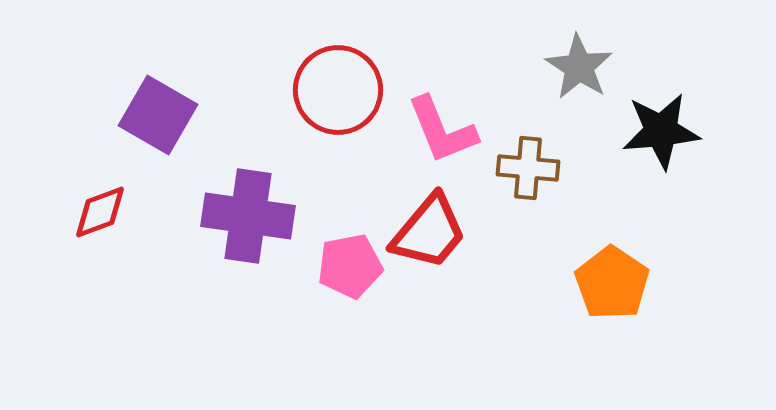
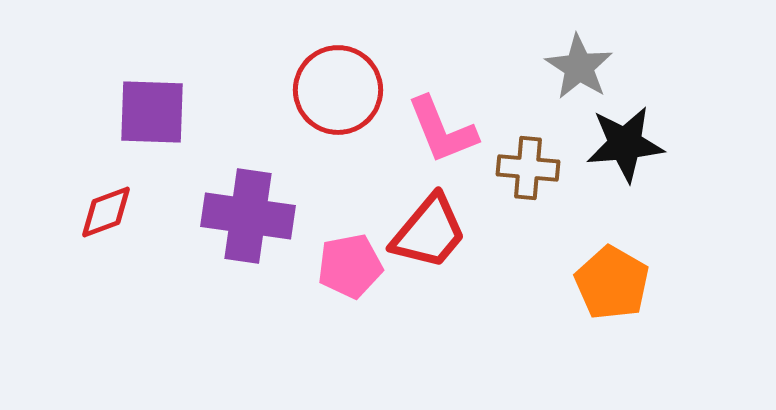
purple square: moved 6 px left, 3 px up; rotated 28 degrees counterclockwise
black star: moved 36 px left, 13 px down
red diamond: moved 6 px right
orange pentagon: rotated 4 degrees counterclockwise
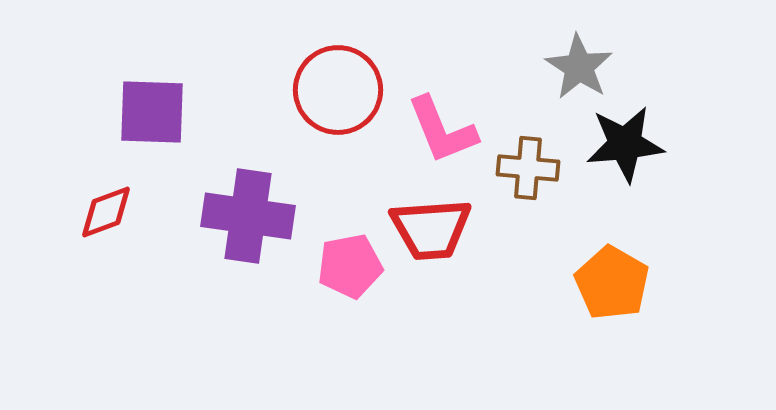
red trapezoid: moved 2 px right, 3 px up; rotated 46 degrees clockwise
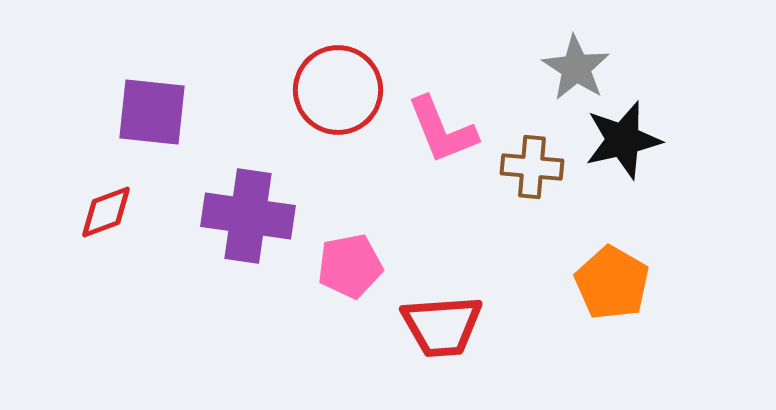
gray star: moved 3 px left, 1 px down
purple square: rotated 4 degrees clockwise
black star: moved 2 px left, 4 px up; rotated 8 degrees counterclockwise
brown cross: moved 4 px right, 1 px up
red trapezoid: moved 11 px right, 97 px down
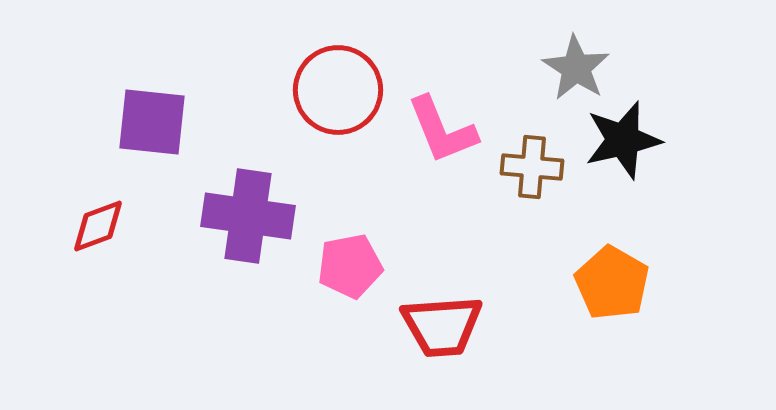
purple square: moved 10 px down
red diamond: moved 8 px left, 14 px down
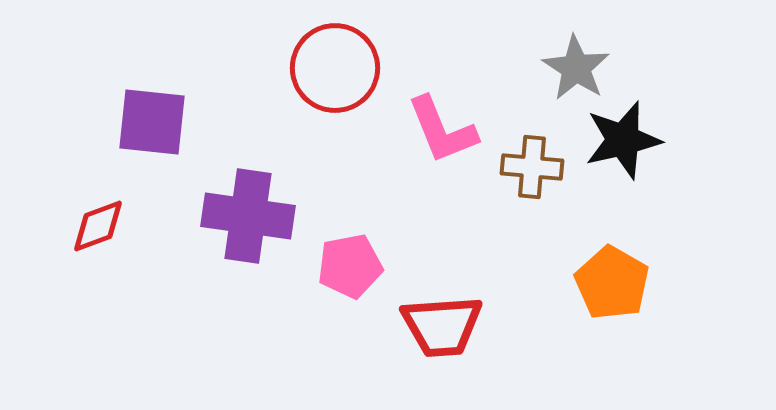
red circle: moved 3 px left, 22 px up
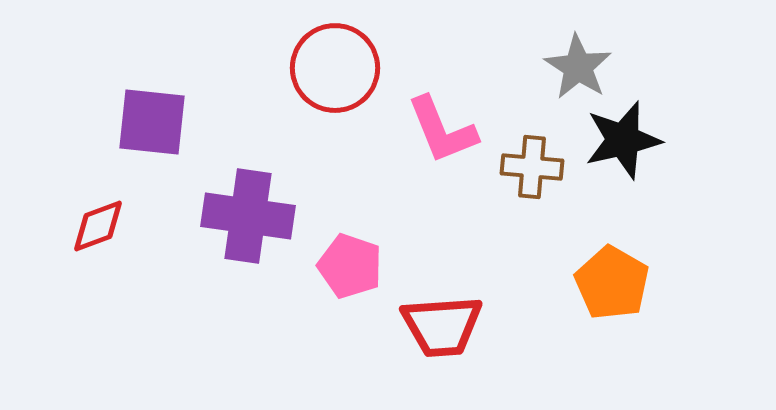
gray star: moved 2 px right, 1 px up
pink pentagon: rotated 30 degrees clockwise
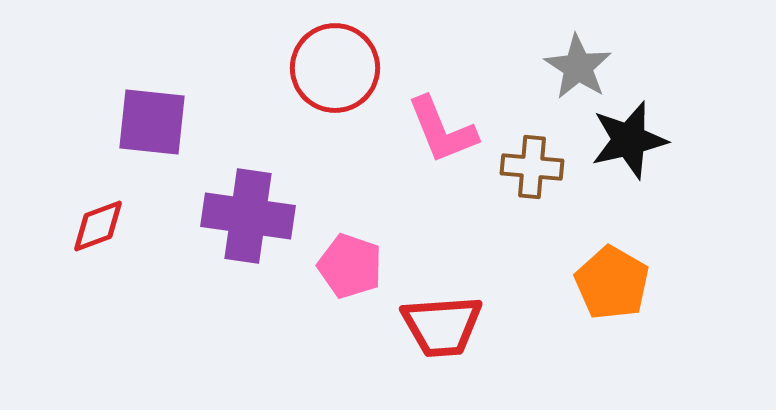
black star: moved 6 px right
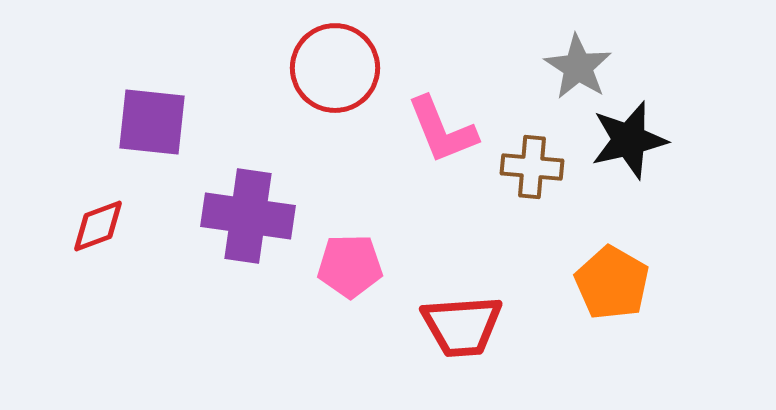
pink pentagon: rotated 20 degrees counterclockwise
red trapezoid: moved 20 px right
